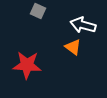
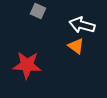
white arrow: moved 1 px left
orange triangle: moved 3 px right, 1 px up
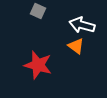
red star: moved 11 px right; rotated 12 degrees clockwise
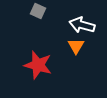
orange triangle: rotated 24 degrees clockwise
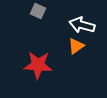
orange triangle: rotated 24 degrees clockwise
red star: rotated 12 degrees counterclockwise
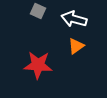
white arrow: moved 8 px left, 6 px up
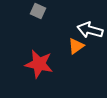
white arrow: moved 16 px right, 11 px down
red star: moved 1 px right, 1 px up; rotated 8 degrees clockwise
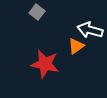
gray square: moved 1 px left, 1 px down; rotated 14 degrees clockwise
red star: moved 6 px right
